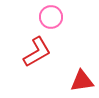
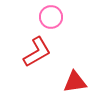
red triangle: moved 7 px left, 1 px down
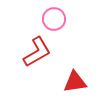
pink circle: moved 3 px right, 2 px down
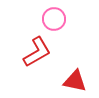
red triangle: moved 1 px up; rotated 20 degrees clockwise
